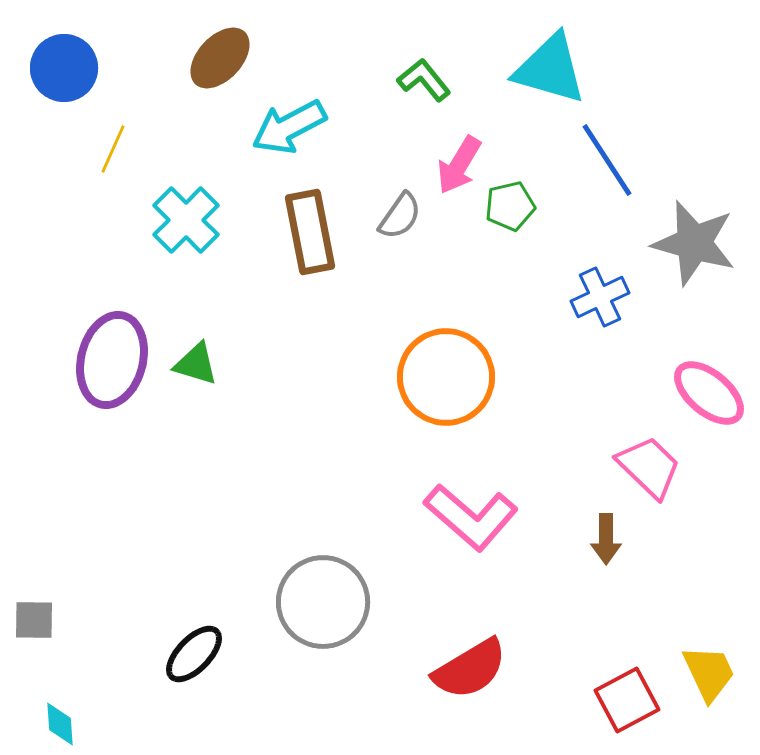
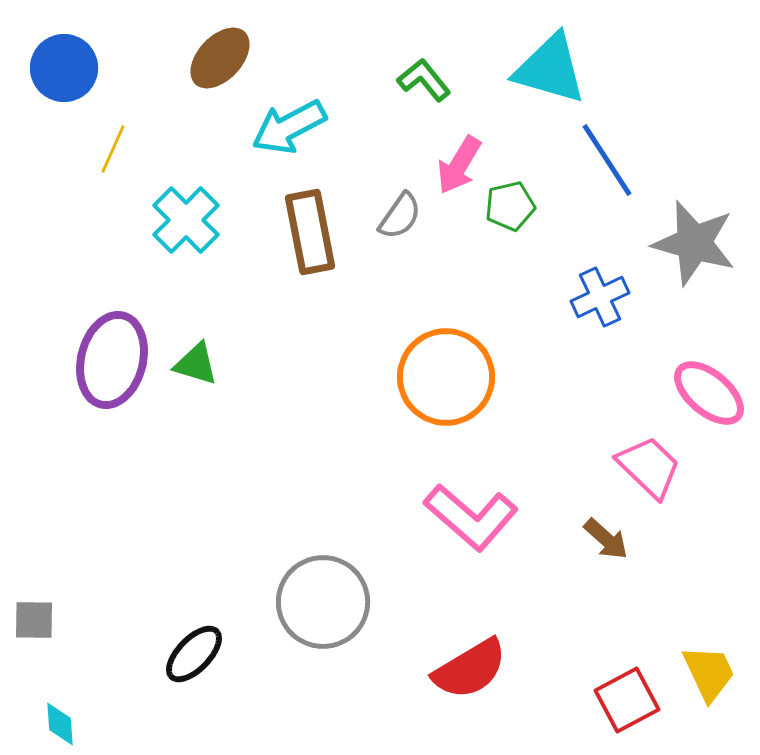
brown arrow: rotated 48 degrees counterclockwise
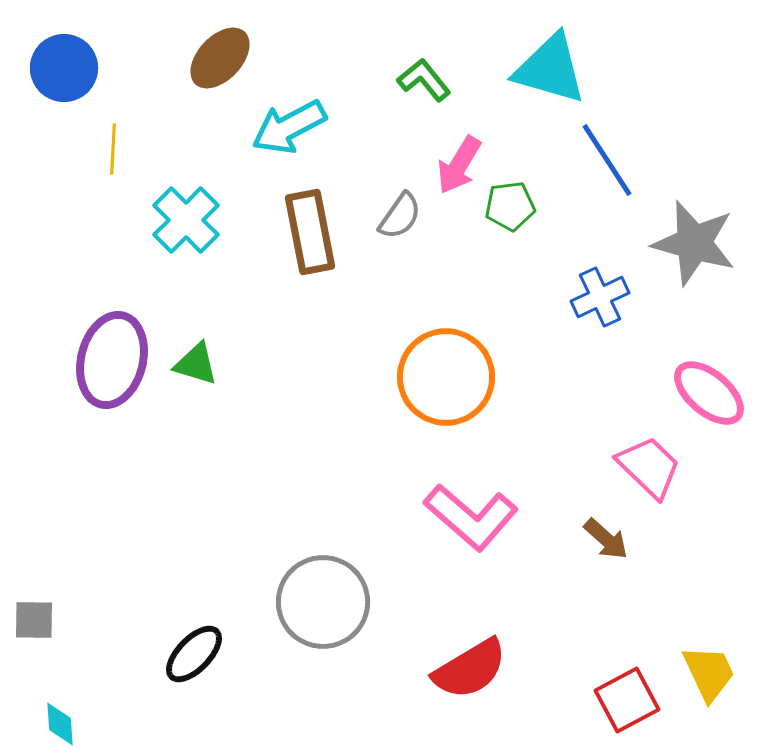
yellow line: rotated 21 degrees counterclockwise
green pentagon: rotated 6 degrees clockwise
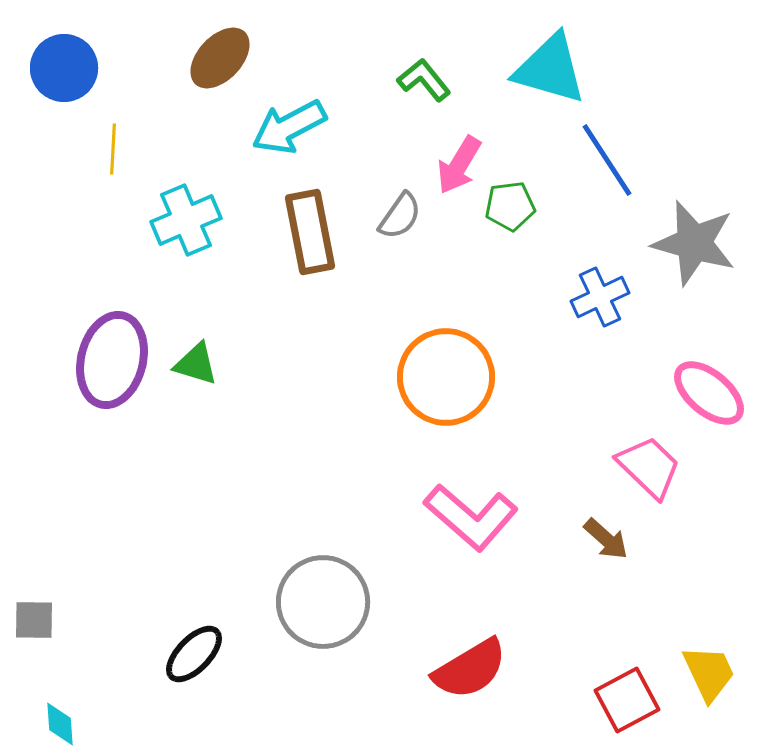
cyan cross: rotated 22 degrees clockwise
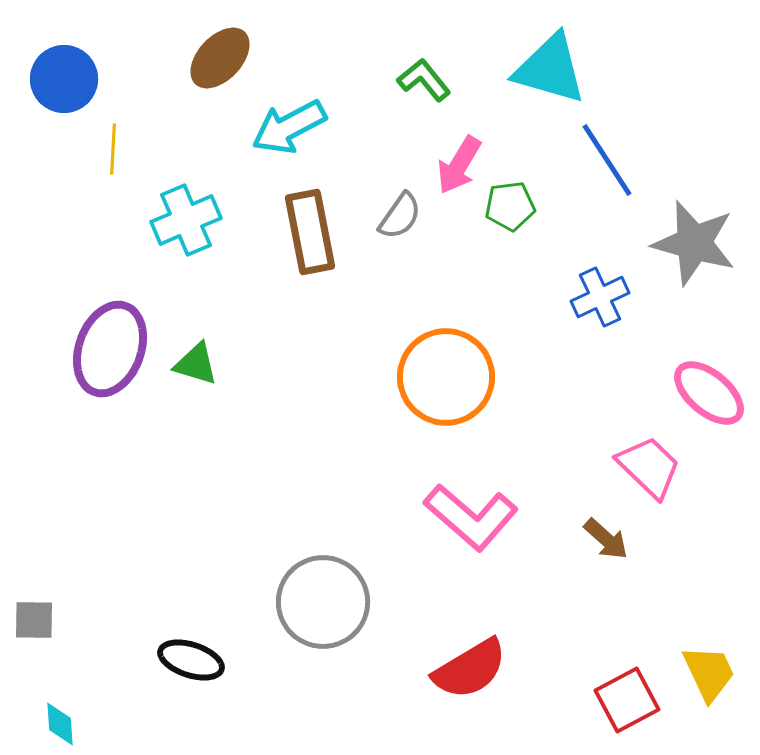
blue circle: moved 11 px down
purple ellipse: moved 2 px left, 11 px up; rotated 6 degrees clockwise
black ellipse: moved 3 px left, 6 px down; rotated 64 degrees clockwise
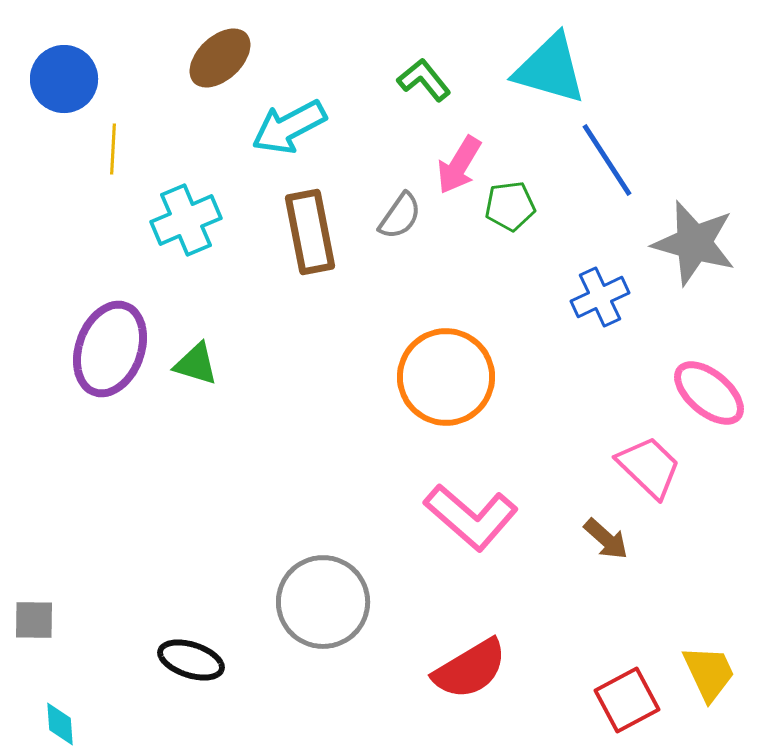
brown ellipse: rotated 4 degrees clockwise
